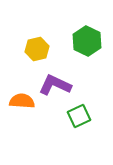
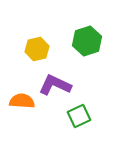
green hexagon: rotated 16 degrees clockwise
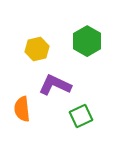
green hexagon: rotated 12 degrees counterclockwise
orange semicircle: moved 8 px down; rotated 100 degrees counterclockwise
green square: moved 2 px right
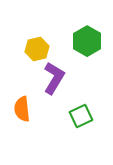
purple L-shape: moved 1 px left, 7 px up; rotated 96 degrees clockwise
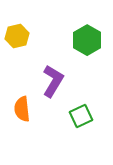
green hexagon: moved 1 px up
yellow hexagon: moved 20 px left, 13 px up
purple L-shape: moved 1 px left, 3 px down
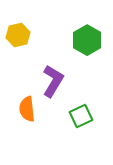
yellow hexagon: moved 1 px right, 1 px up
orange semicircle: moved 5 px right
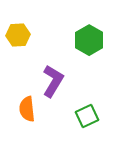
yellow hexagon: rotated 10 degrees clockwise
green hexagon: moved 2 px right
green square: moved 6 px right
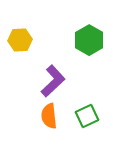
yellow hexagon: moved 2 px right, 5 px down
purple L-shape: rotated 16 degrees clockwise
orange semicircle: moved 22 px right, 7 px down
